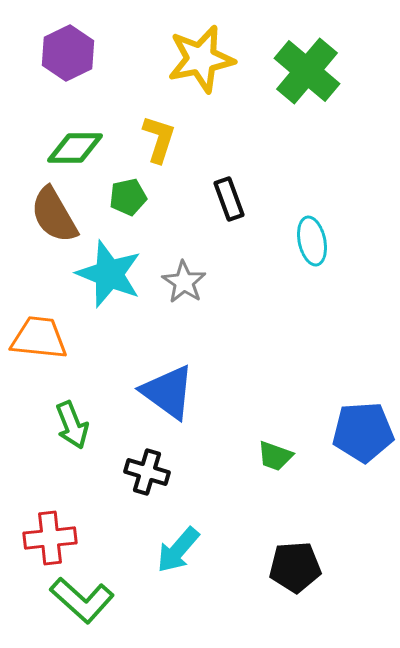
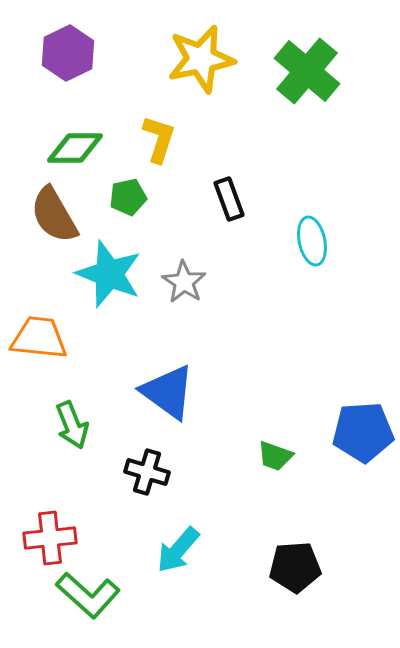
green L-shape: moved 6 px right, 5 px up
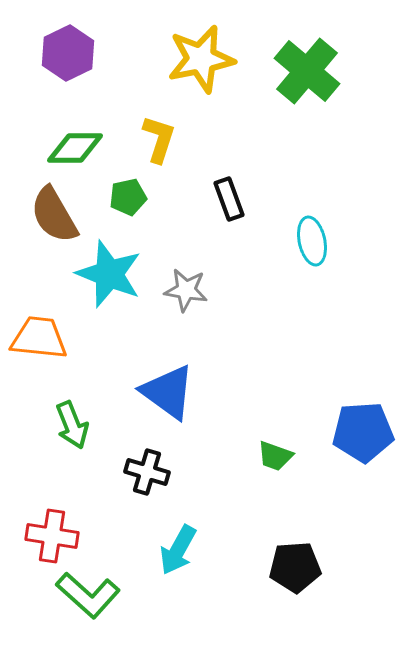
gray star: moved 2 px right, 8 px down; rotated 24 degrees counterclockwise
red cross: moved 2 px right, 2 px up; rotated 15 degrees clockwise
cyan arrow: rotated 12 degrees counterclockwise
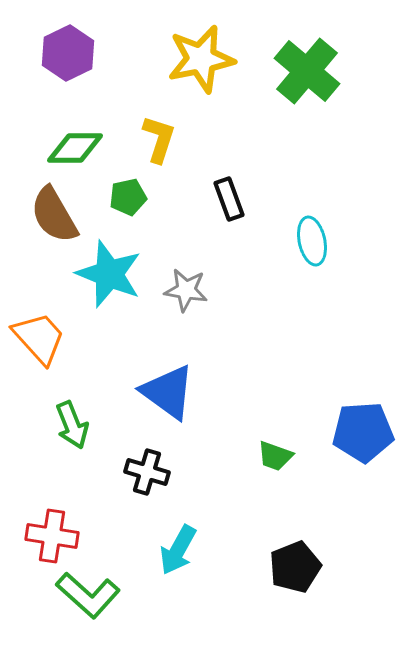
orange trapezoid: rotated 42 degrees clockwise
black pentagon: rotated 18 degrees counterclockwise
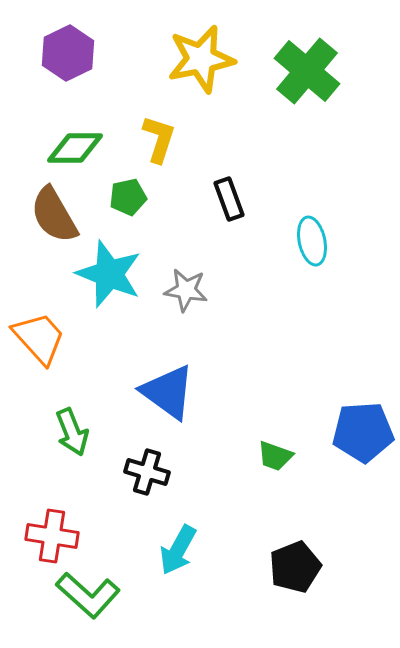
green arrow: moved 7 px down
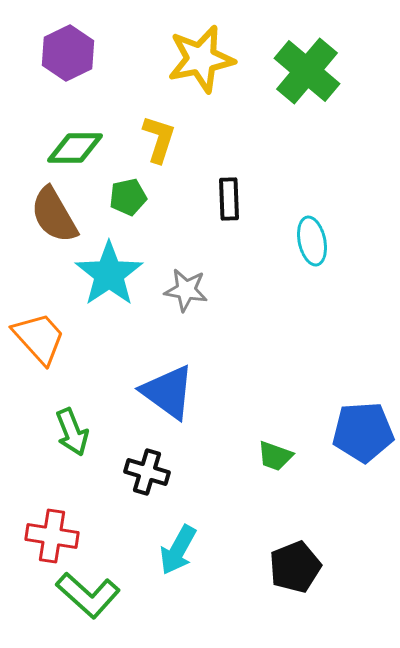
black rectangle: rotated 18 degrees clockwise
cyan star: rotated 16 degrees clockwise
